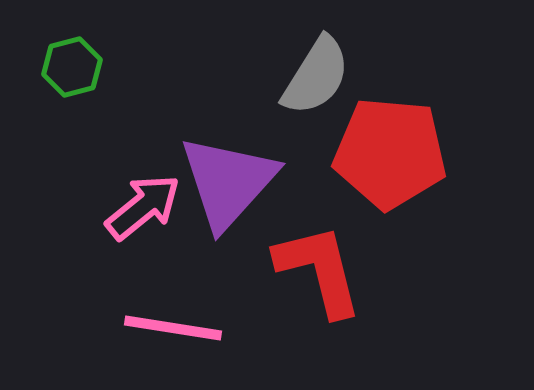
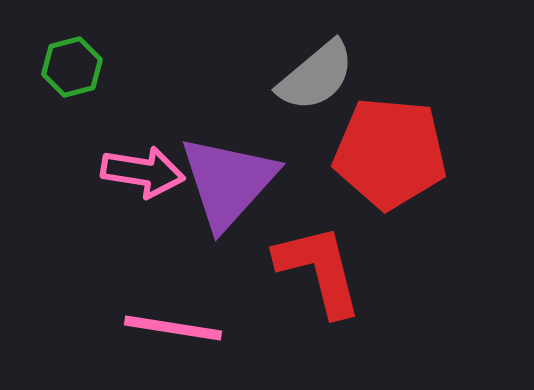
gray semicircle: rotated 18 degrees clockwise
pink arrow: moved 35 px up; rotated 48 degrees clockwise
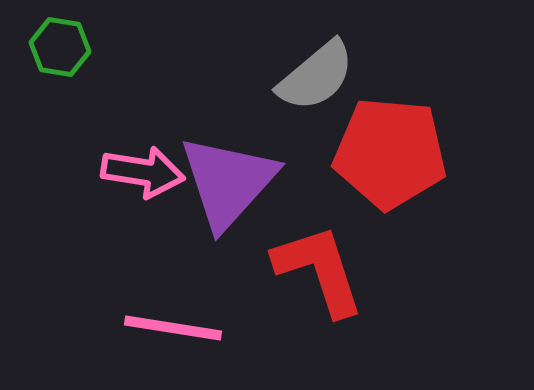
green hexagon: moved 12 px left, 20 px up; rotated 24 degrees clockwise
red L-shape: rotated 4 degrees counterclockwise
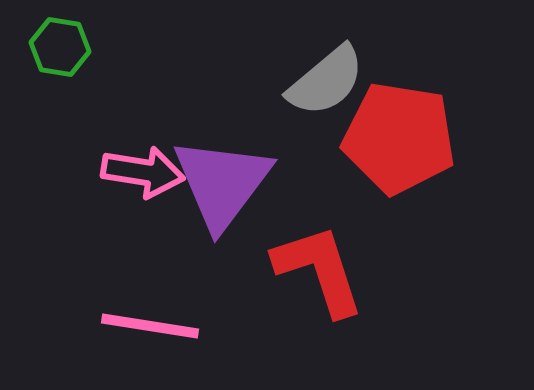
gray semicircle: moved 10 px right, 5 px down
red pentagon: moved 9 px right, 15 px up; rotated 4 degrees clockwise
purple triangle: moved 6 px left, 1 px down; rotated 5 degrees counterclockwise
pink line: moved 23 px left, 2 px up
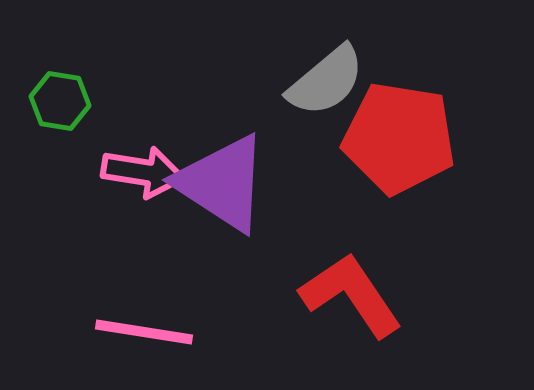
green hexagon: moved 54 px down
purple triangle: rotated 34 degrees counterclockwise
red L-shape: moved 32 px right, 25 px down; rotated 16 degrees counterclockwise
pink line: moved 6 px left, 6 px down
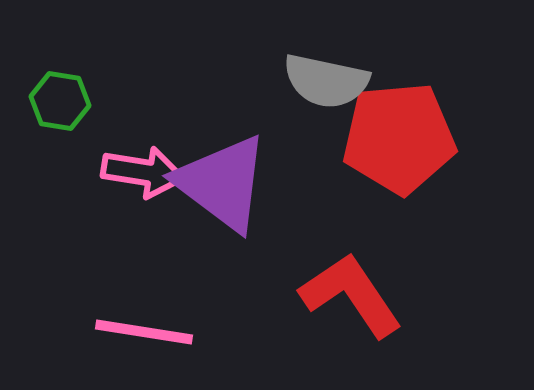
gray semicircle: rotated 52 degrees clockwise
red pentagon: rotated 14 degrees counterclockwise
purple triangle: rotated 4 degrees clockwise
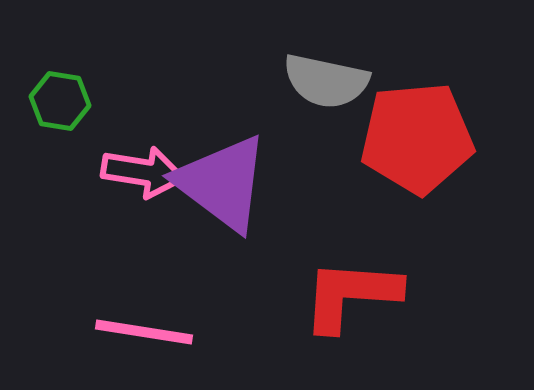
red pentagon: moved 18 px right
red L-shape: rotated 52 degrees counterclockwise
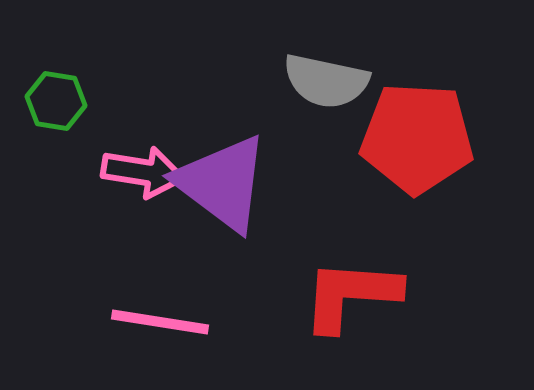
green hexagon: moved 4 px left
red pentagon: rotated 8 degrees clockwise
pink line: moved 16 px right, 10 px up
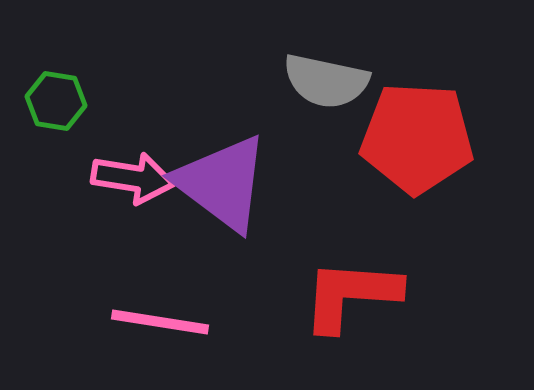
pink arrow: moved 10 px left, 6 px down
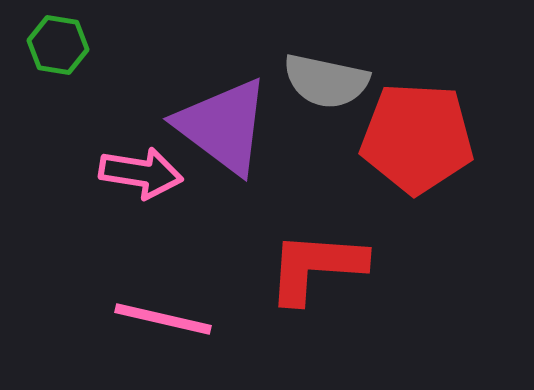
green hexagon: moved 2 px right, 56 px up
pink arrow: moved 8 px right, 5 px up
purple triangle: moved 1 px right, 57 px up
red L-shape: moved 35 px left, 28 px up
pink line: moved 3 px right, 3 px up; rotated 4 degrees clockwise
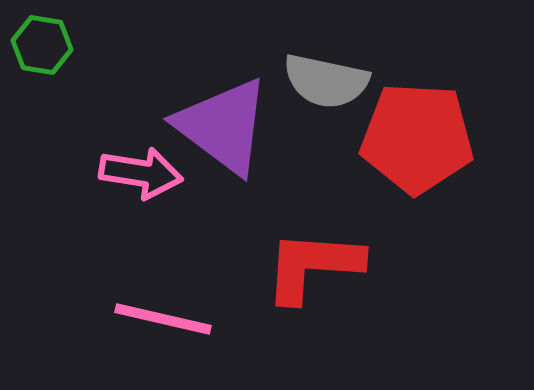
green hexagon: moved 16 px left
red L-shape: moved 3 px left, 1 px up
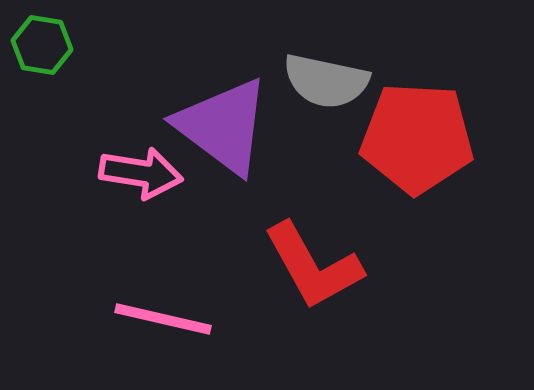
red L-shape: rotated 123 degrees counterclockwise
